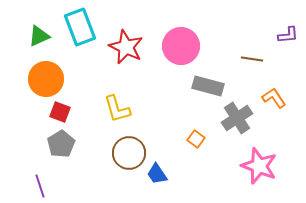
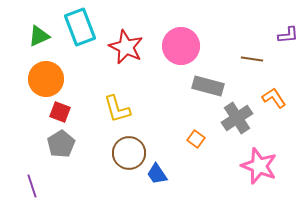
purple line: moved 8 px left
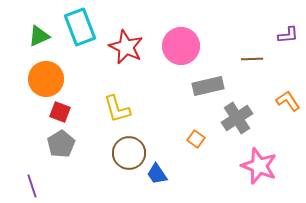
brown line: rotated 10 degrees counterclockwise
gray rectangle: rotated 28 degrees counterclockwise
orange L-shape: moved 14 px right, 3 px down
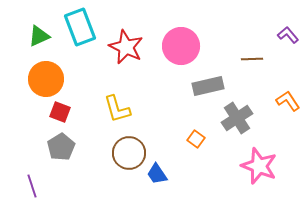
purple L-shape: rotated 125 degrees counterclockwise
gray pentagon: moved 3 px down
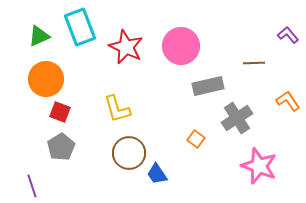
brown line: moved 2 px right, 4 px down
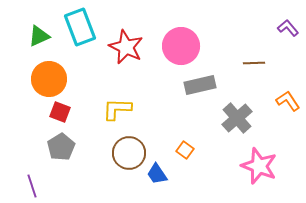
purple L-shape: moved 7 px up
orange circle: moved 3 px right
gray rectangle: moved 8 px left, 1 px up
yellow L-shape: rotated 108 degrees clockwise
gray cross: rotated 8 degrees counterclockwise
orange square: moved 11 px left, 11 px down
